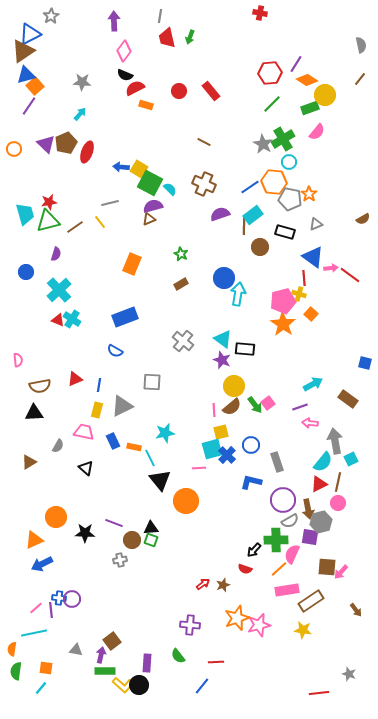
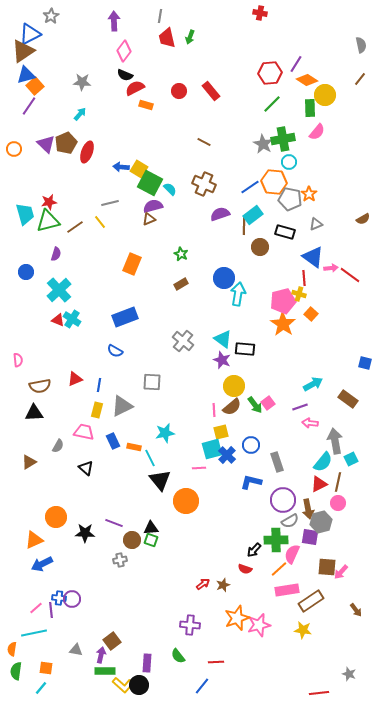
green rectangle at (310, 108): rotated 72 degrees counterclockwise
green cross at (283, 139): rotated 20 degrees clockwise
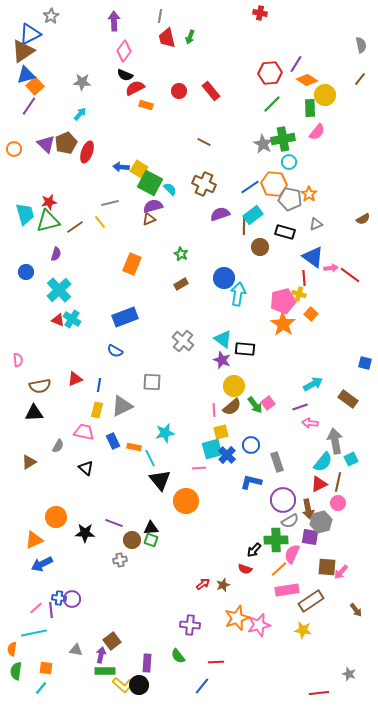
orange hexagon at (274, 182): moved 2 px down
